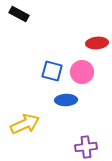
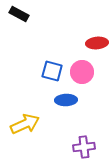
purple cross: moved 2 px left
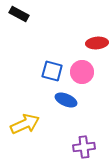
blue ellipse: rotated 25 degrees clockwise
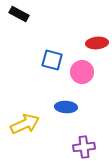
blue square: moved 11 px up
blue ellipse: moved 7 px down; rotated 20 degrees counterclockwise
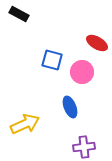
red ellipse: rotated 35 degrees clockwise
blue ellipse: moved 4 px right; rotated 65 degrees clockwise
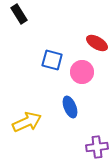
black rectangle: rotated 30 degrees clockwise
yellow arrow: moved 2 px right, 2 px up
purple cross: moved 13 px right
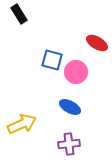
pink circle: moved 6 px left
blue ellipse: rotated 40 degrees counterclockwise
yellow arrow: moved 5 px left, 2 px down
purple cross: moved 28 px left, 3 px up
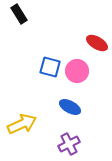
blue square: moved 2 px left, 7 px down
pink circle: moved 1 px right, 1 px up
purple cross: rotated 20 degrees counterclockwise
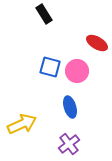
black rectangle: moved 25 px right
blue ellipse: rotated 45 degrees clockwise
purple cross: rotated 10 degrees counterclockwise
